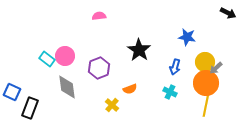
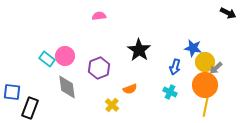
blue star: moved 6 px right, 11 px down
orange circle: moved 1 px left, 2 px down
blue square: rotated 18 degrees counterclockwise
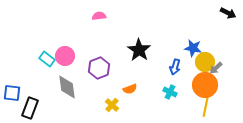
blue square: moved 1 px down
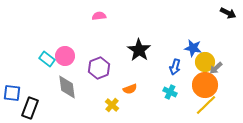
yellow line: rotated 35 degrees clockwise
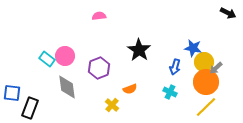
yellow circle: moved 1 px left
orange circle: moved 1 px right, 3 px up
yellow line: moved 2 px down
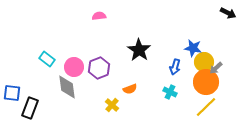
pink circle: moved 9 px right, 11 px down
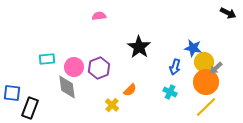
black star: moved 3 px up
cyan rectangle: rotated 42 degrees counterclockwise
orange semicircle: moved 1 px down; rotated 24 degrees counterclockwise
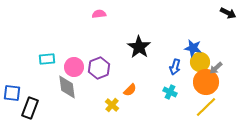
pink semicircle: moved 2 px up
yellow circle: moved 4 px left
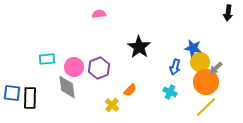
black arrow: rotated 70 degrees clockwise
black rectangle: moved 10 px up; rotated 20 degrees counterclockwise
